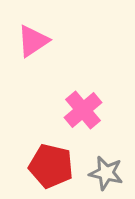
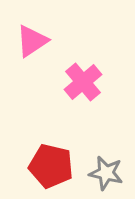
pink triangle: moved 1 px left
pink cross: moved 28 px up
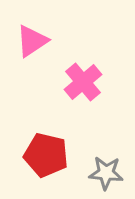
red pentagon: moved 5 px left, 11 px up
gray star: rotated 8 degrees counterclockwise
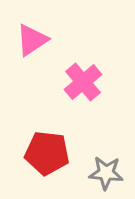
pink triangle: moved 1 px up
red pentagon: moved 1 px right, 2 px up; rotated 6 degrees counterclockwise
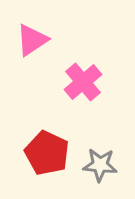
red pentagon: rotated 18 degrees clockwise
gray star: moved 6 px left, 8 px up
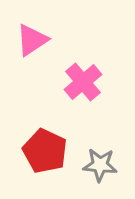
red pentagon: moved 2 px left, 2 px up
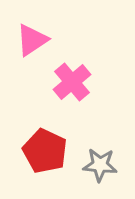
pink cross: moved 11 px left
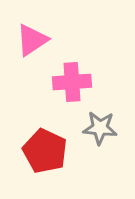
pink cross: rotated 36 degrees clockwise
gray star: moved 37 px up
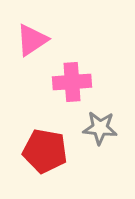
red pentagon: rotated 15 degrees counterclockwise
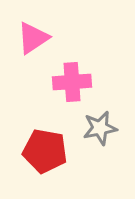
pink triangle: moved 1 px right, 2 px up
gray star: rotated 16 degrees counterclockwise
